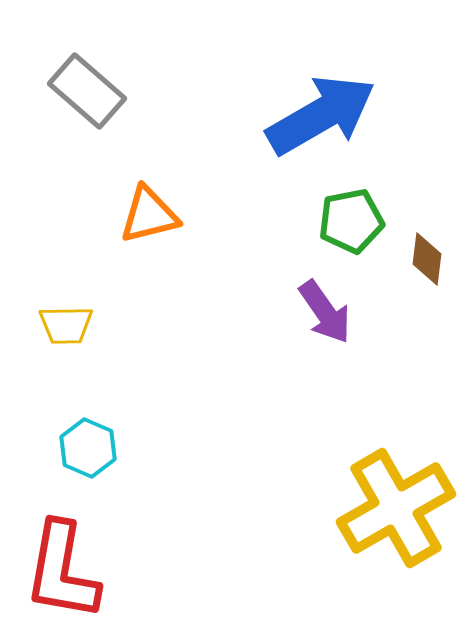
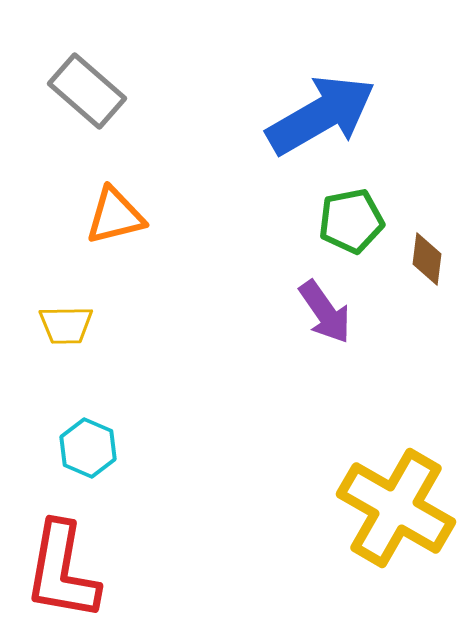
orange triangle: moved 34 px left, 1 px down
yellow cross: rotated 30 degrees counterclockwise
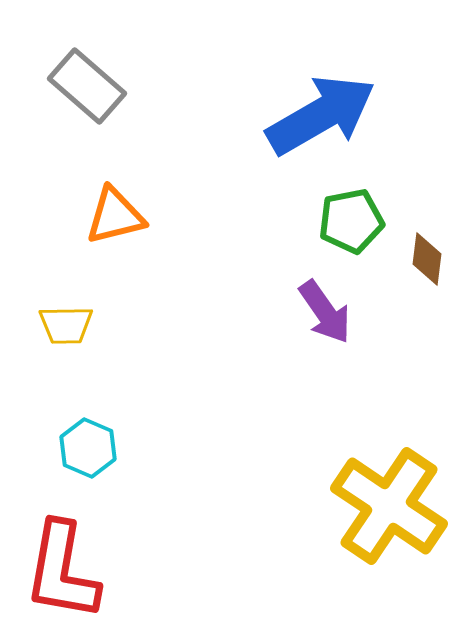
gray rectangle: moved 5 px up
yellow cross: moved 7 px left, 2 px up; rotated 4 degrees clockwise
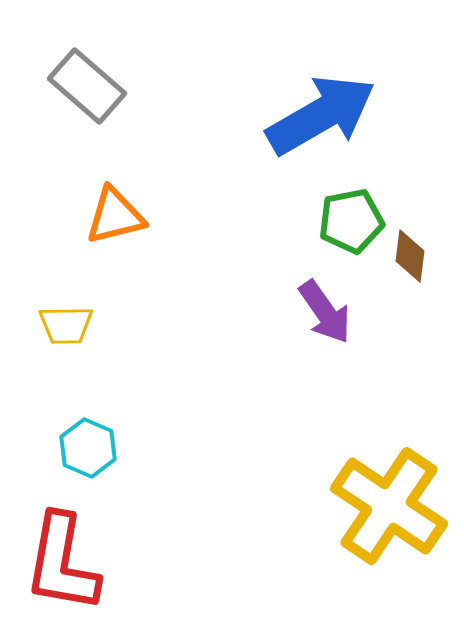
brown diamond: moved 17 px left, 3 px up
red L-shape: moved 8 px up
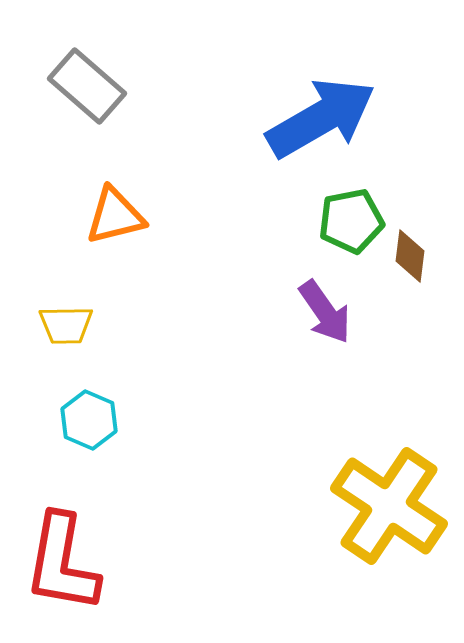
blue arrow: moved 3 px down
cyan hexagon: moved 1 px right, 28 px up
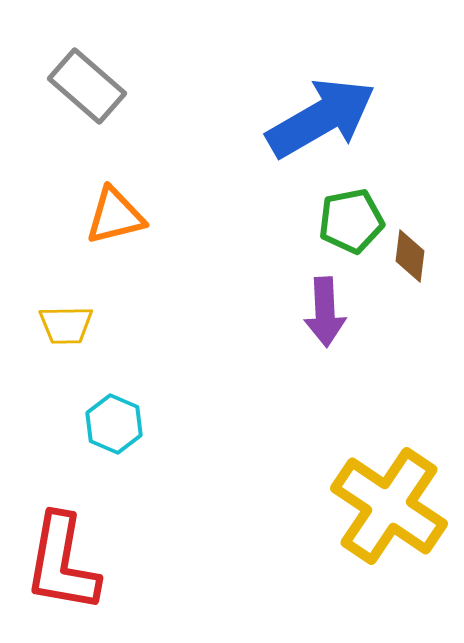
purple arrow: rotated 32 degrees clockwise
cyan hexagon: moved 25 px right, 4 px down
